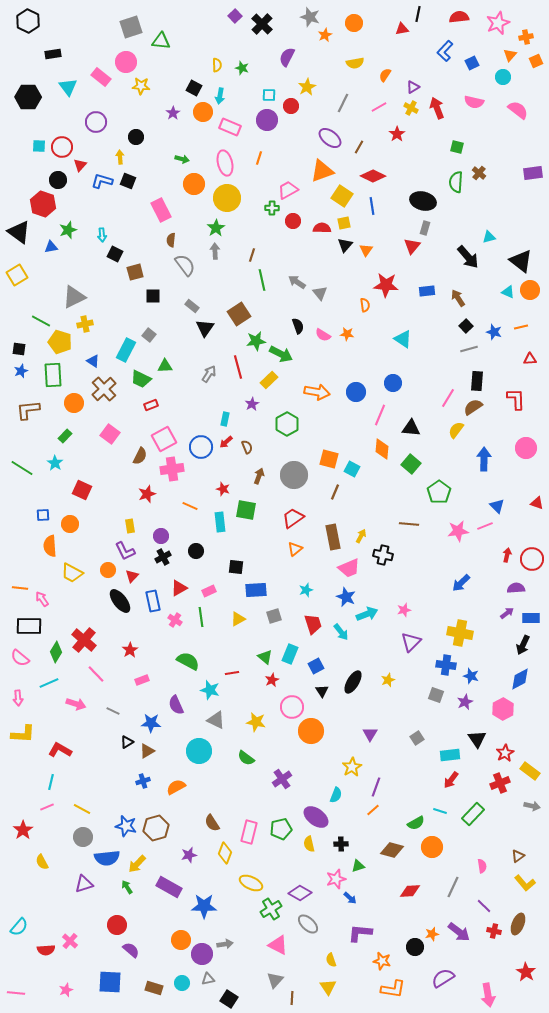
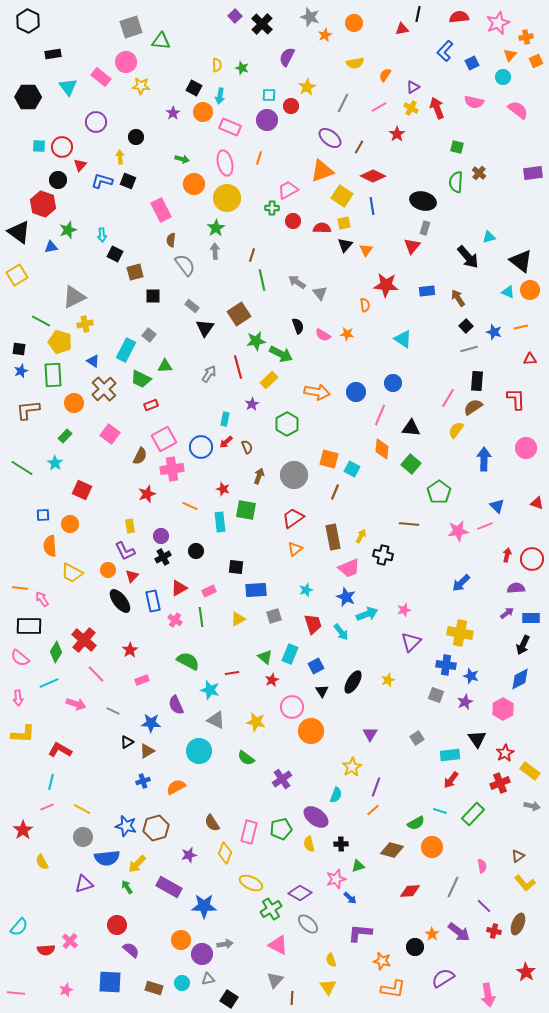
orange star at (432, 934): rotated 24 degrees counterclockwise
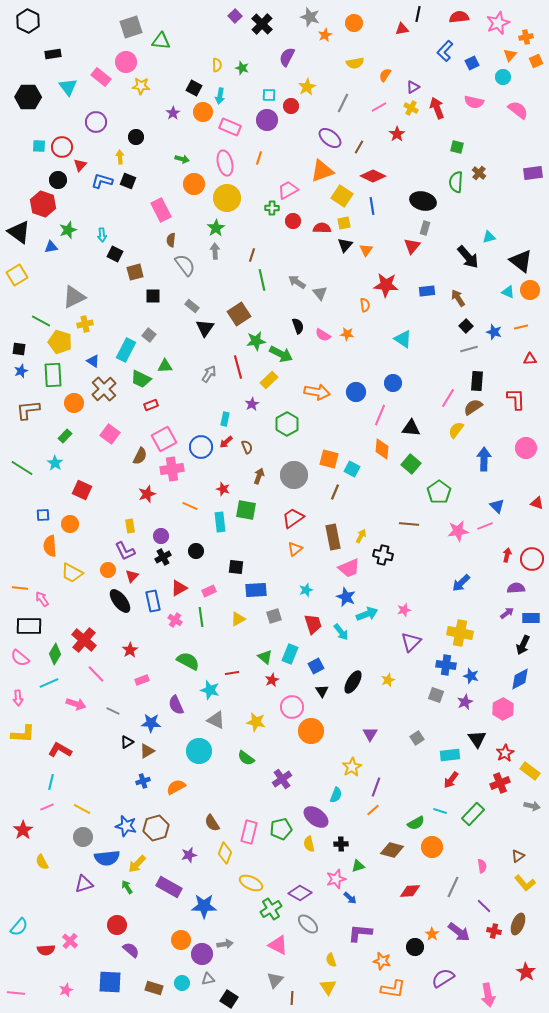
green diamond at (56, 652): moved 1 px left, 2 px down
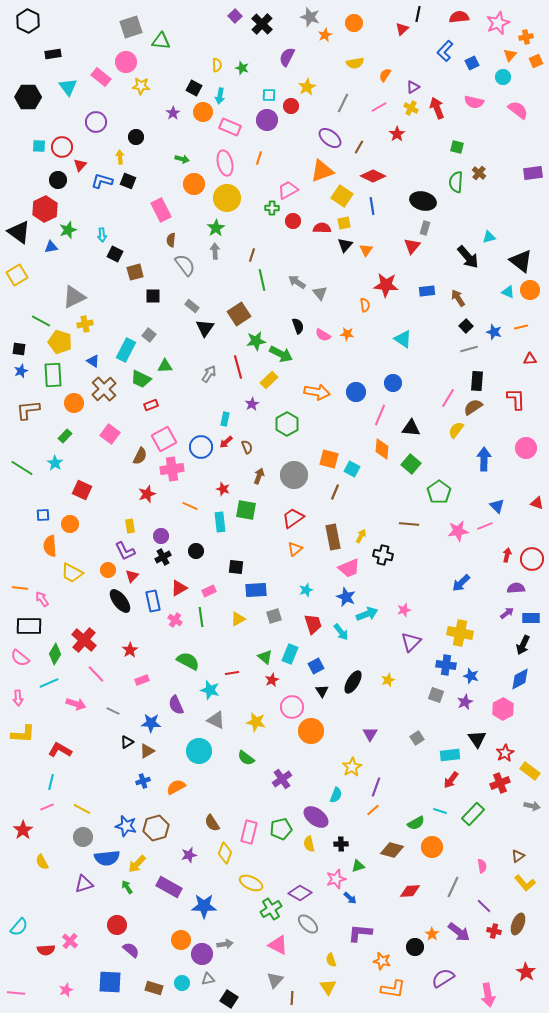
red triangle at (402, 29): rotated 32 degrees counterclockwise
red hexagon at (43, 204): moved 2 px right, 5 px down; rotated 15 degrees clockwise
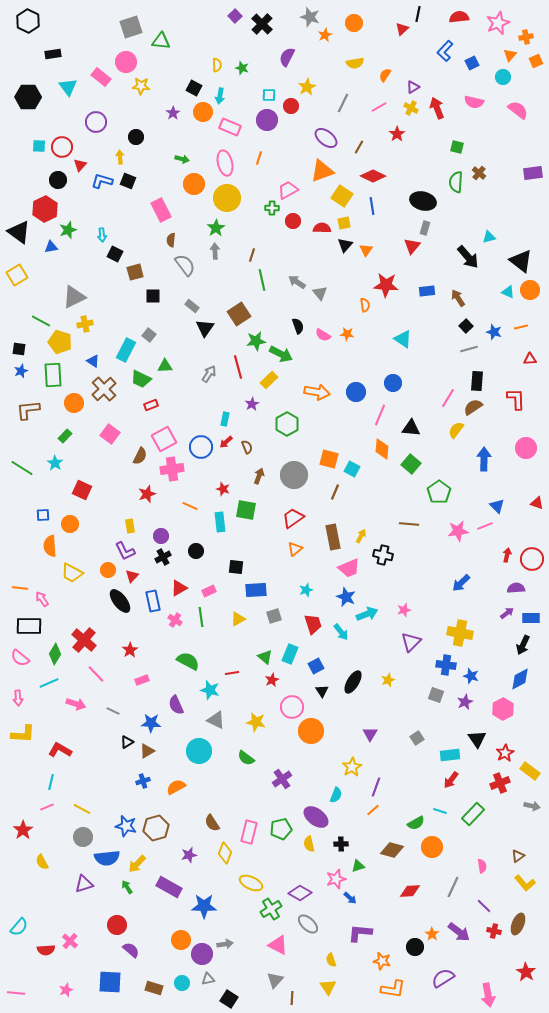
purple ellipse at (330, 138): moved 4 px left
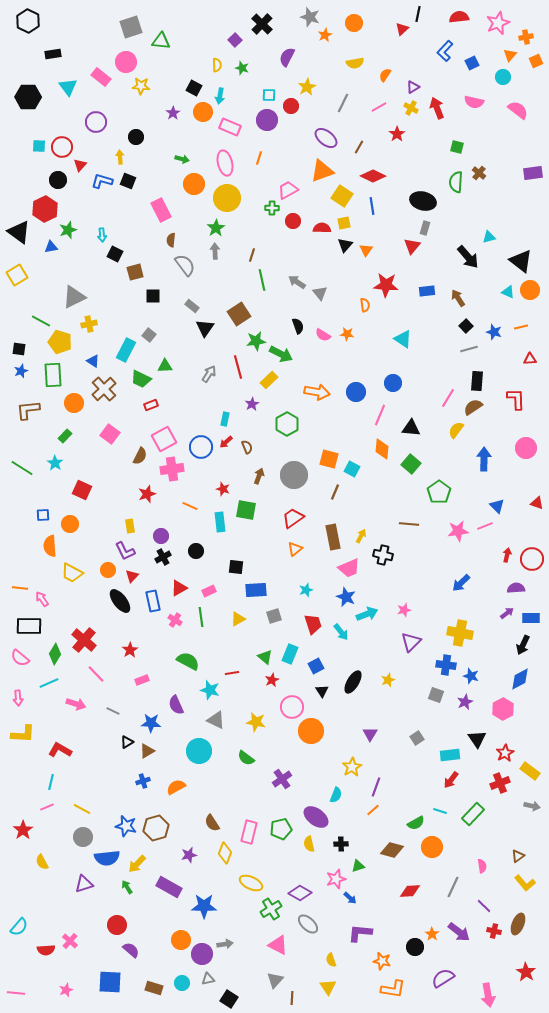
purple square at (235, 16): moved 24 px down
yellow cross at (85, 324): moved 4 px right
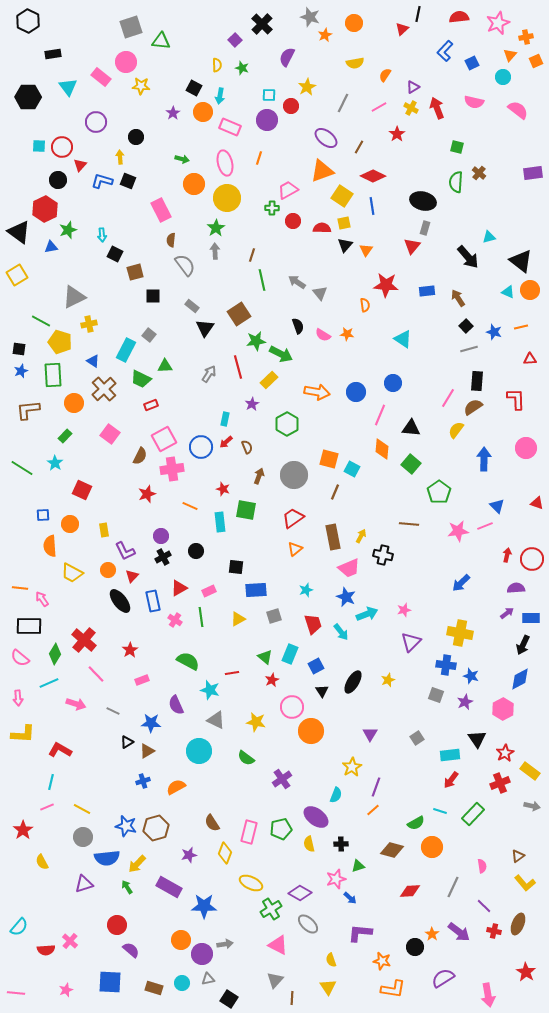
yellow rectangle at (130, 526): moved 26 px left, 4 px down
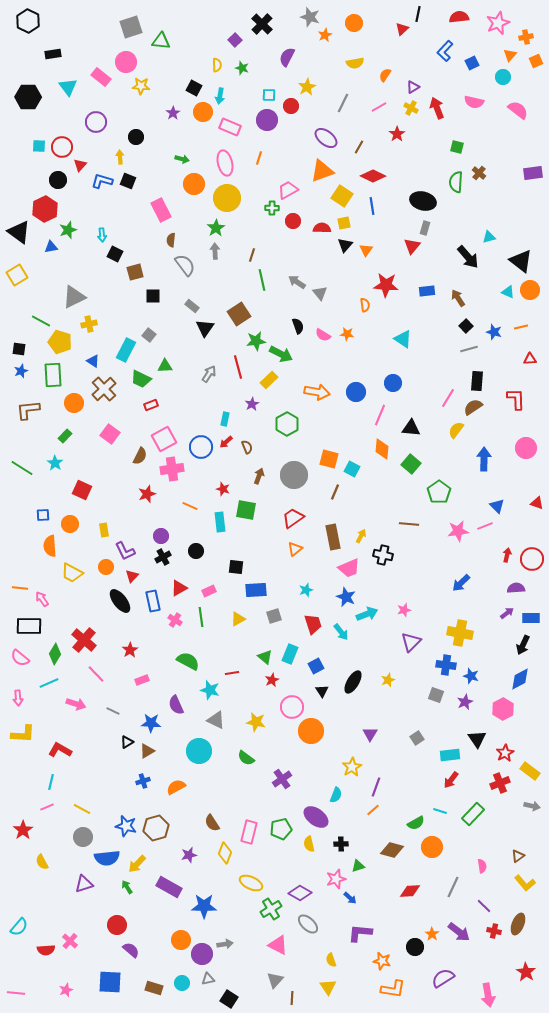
orange circle at (108, 570): moved 2 px left, 3 px up
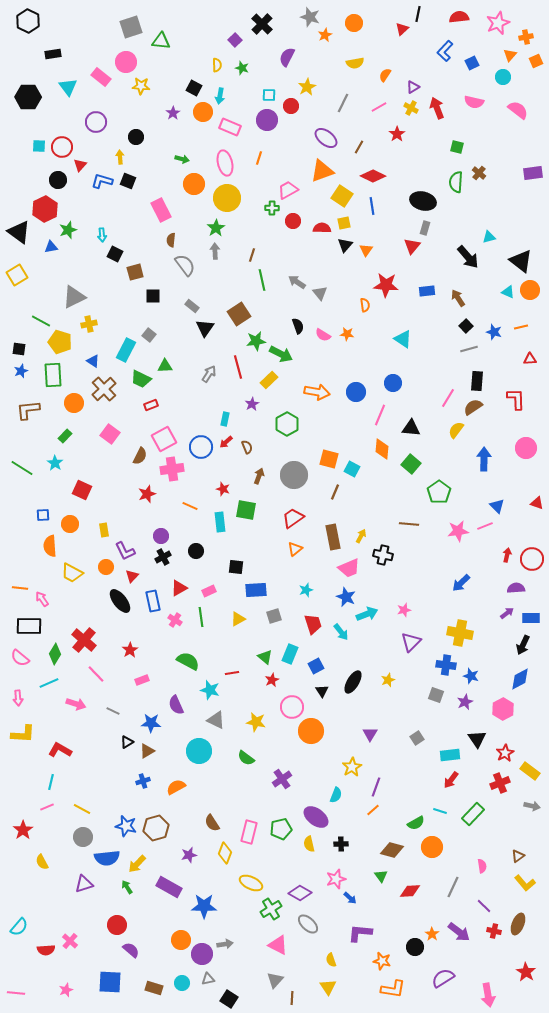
green triangle at (358, 866): moved 23 px right, 10 px down; rotated 48 degrees counterclockwise
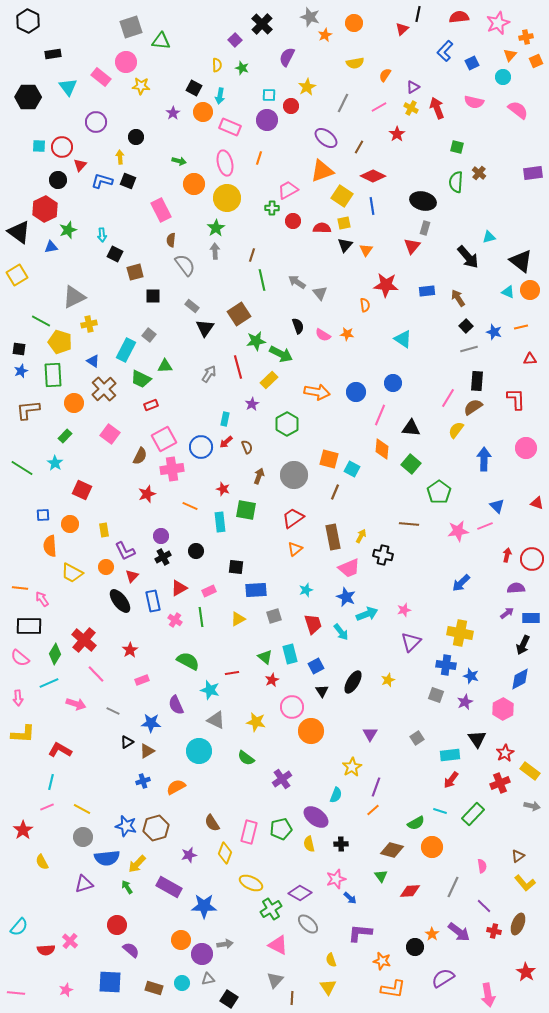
green arrow at (182, 159): moved 3 px left, 2 px down
cyan rectangle at (290, 654): rotated 36 degrees counterclockwise
